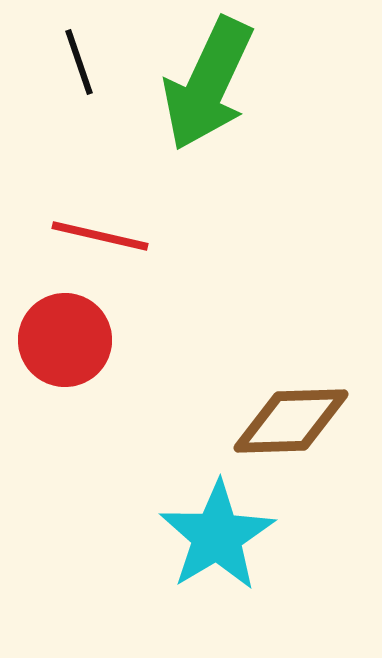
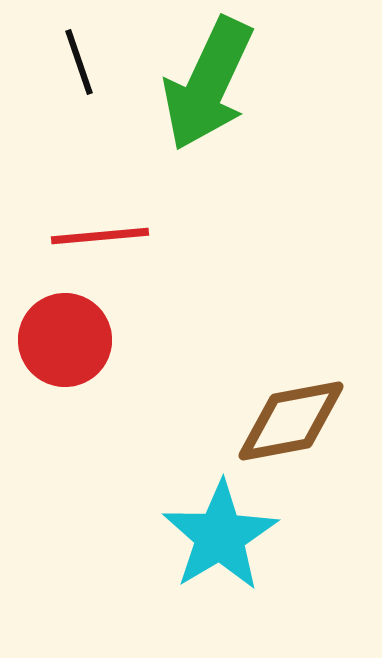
red line: rotated 18 degrees counterclockwise
brown diamond: rotated 9 degrees counterclockwise
cyan star: moved 3 px right
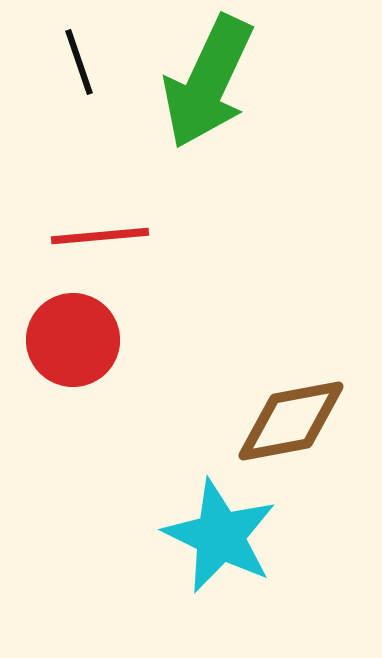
green arrow: moved 2 px up
red circle: moved 8 px right
cyan star: rotated 15 degrees counterclockwise
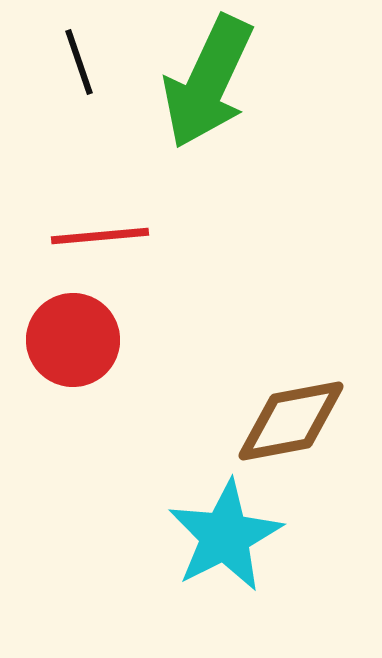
cyan star: moved 5 px right; rotated 19 degrees clockwise
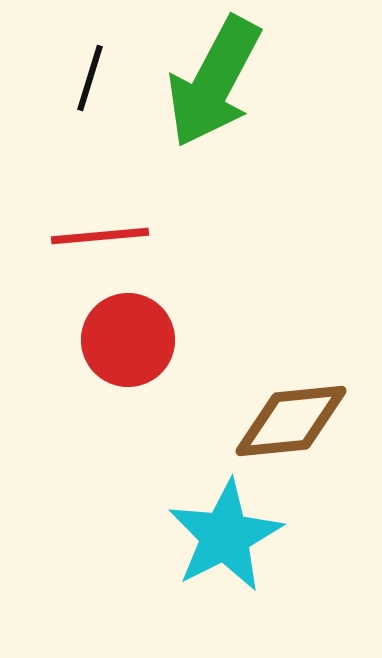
black line: moved 11 px right, 16 px down; rotated 36 degrees clockwise
green arrow: moved 6 px right; rotated 3 degrees clockwise
red circle: moved 55 px right
brown diamond: rotated 5 degrees clockwise
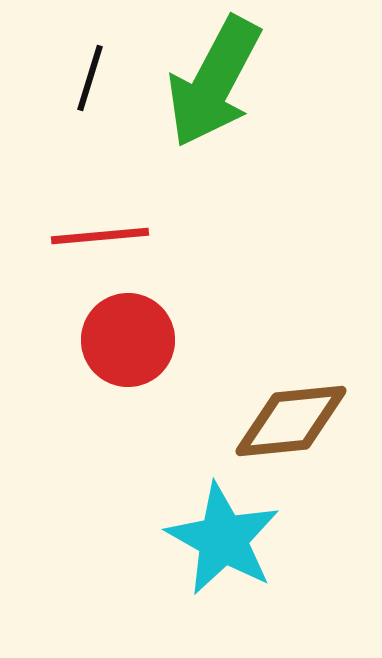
cyan star: moved 2 px left, 3 px down; rotated 16 degrees counterclockwise
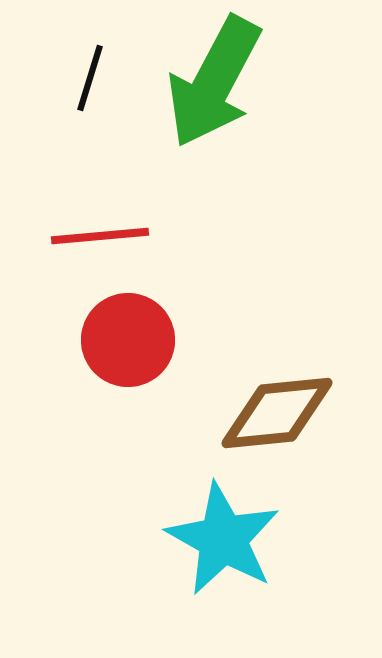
brown diamond: moved 14 px left, 8 px up
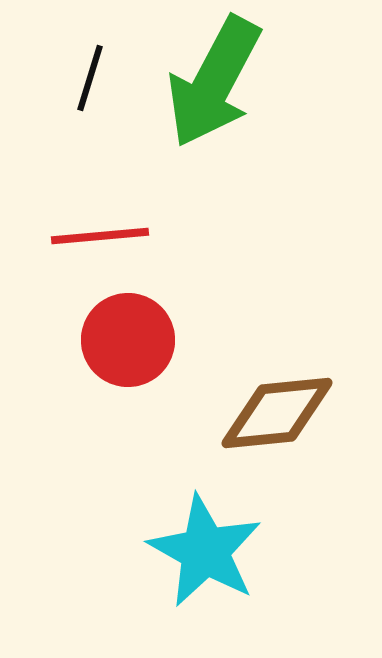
cyan star: moved 18 px left, 12 px down
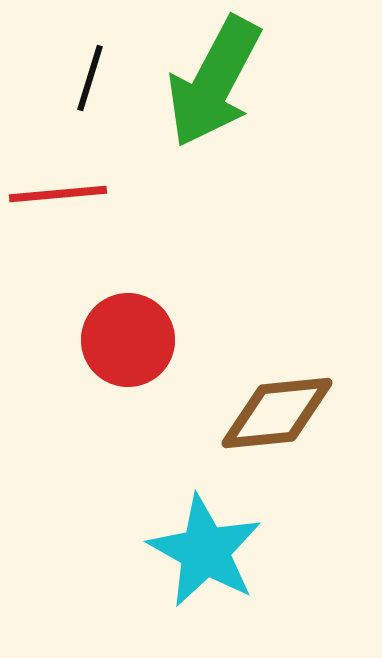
red line: moved 42 px left, 42 px up
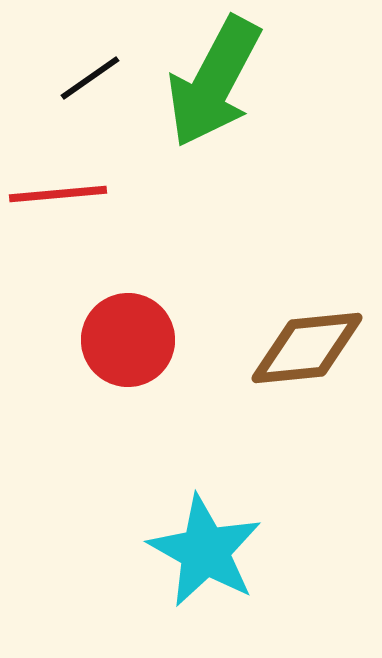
black line: rotated 38 degrees clockwise
brown diamond: moved 30 px right, 65 px up
